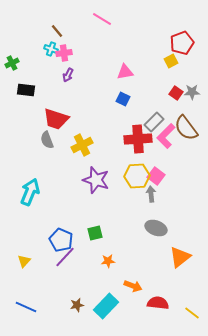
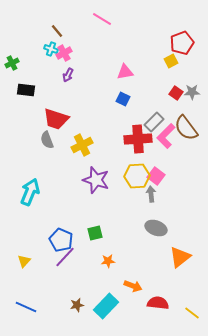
pink cross: rotated 21 degrees counterclockwise
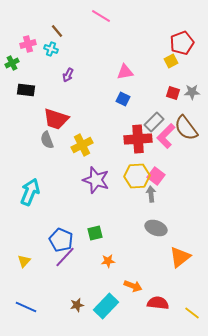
pink line: moved 1 px left, 3 px up
pink cross: moved 36 px left, 9 px up; rotated 14 degrees clockwise
red square: moved 3 px left; rotated 16 degrees counterclockwise
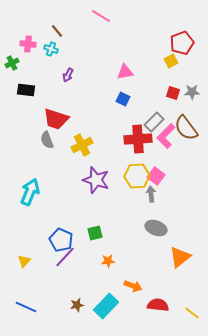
pink cross: rotated 21 degrees clockwise
red semicircle: moved 2 px down
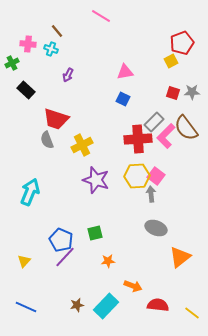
black rectangle: rotated 36 degrees clockwise
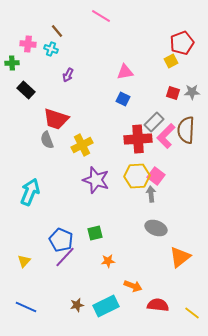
green cross: rotated 24 degrees clockwise
brown semicircle: moved 2 px down; rotated 40 degrees clockwise
cyan rectangle: rotated 20 degrees clockwise
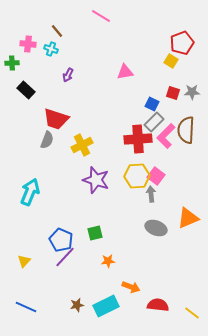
yellow square: rotated 32 degrees counterclockwise
blue square: moved 29 px right, 5 px down
gray semicircle: rotated 138 degrees counterclockwise
orange triangle: moved 8 px right, 39 px up; rotated 15 degrees clockwise
orange arrow: moved 2 px left, 1 px down
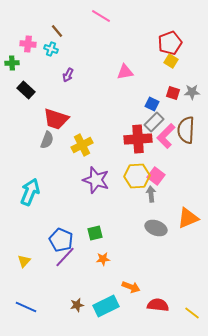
red pentagon: moved 12 px left
orange star: moved 5 px left, 2 px up
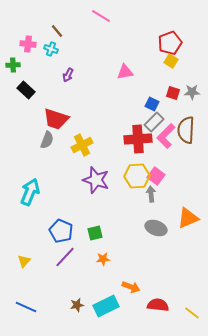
green cross: moved 1 px right, 2 px down
blue pentagon: moved 9 px up
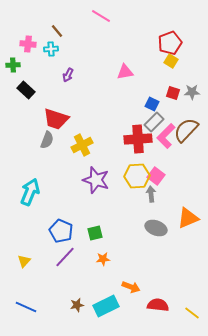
cyan cross: rotated 24 degrees counterclockwise
brown semicircle: rotated 40 degrees clockwise
